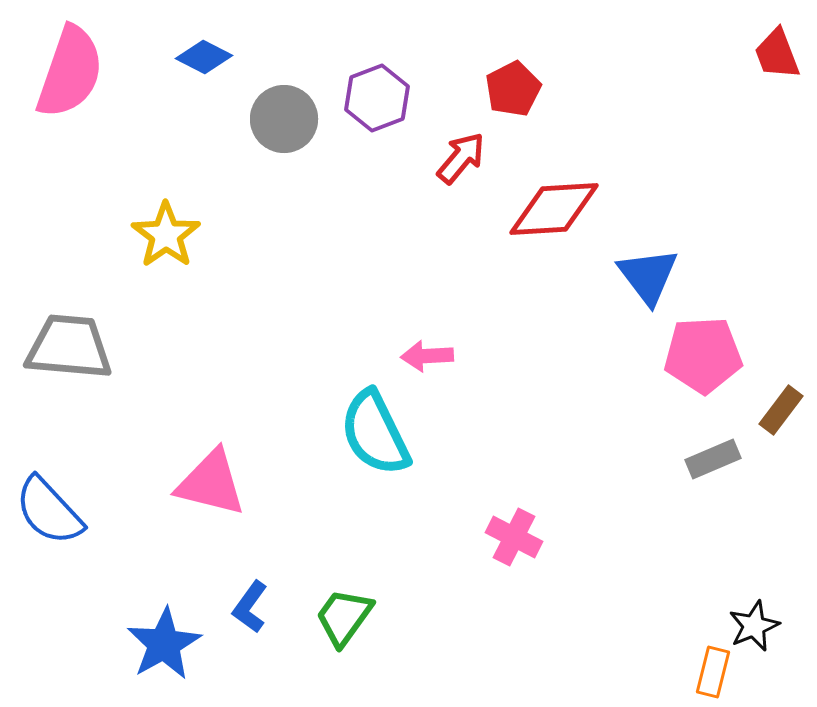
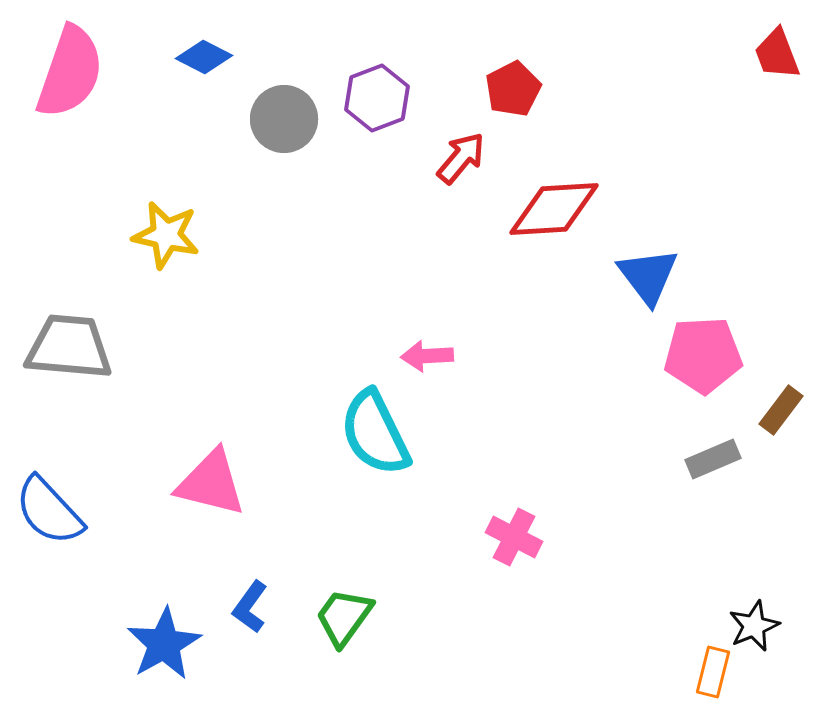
yellow star: rotated 24 degrees counterclockwise
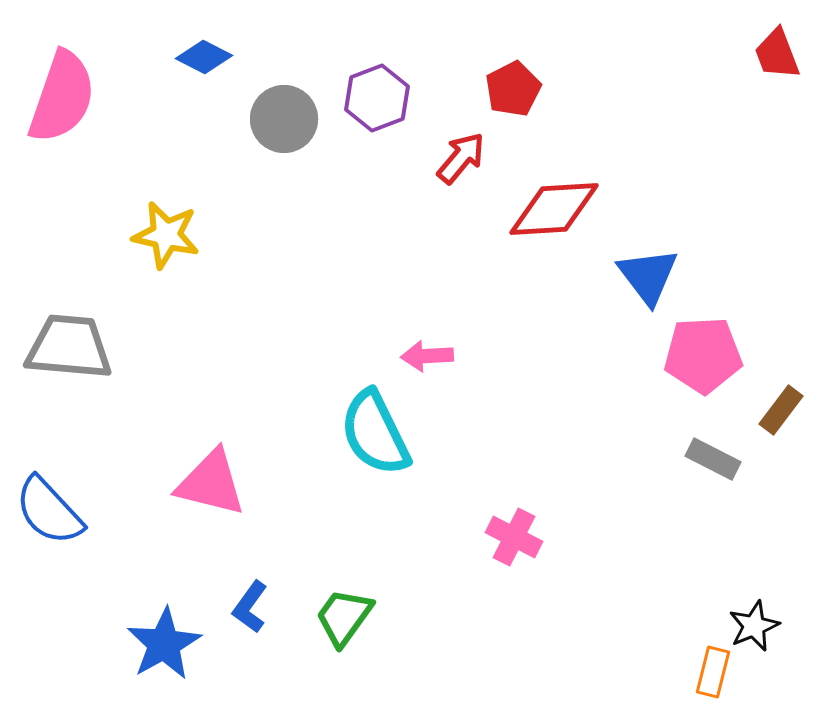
pink semicircle: moved 8 px left, 25 px down
gray rectangle: rotated 50 degrees clockwise
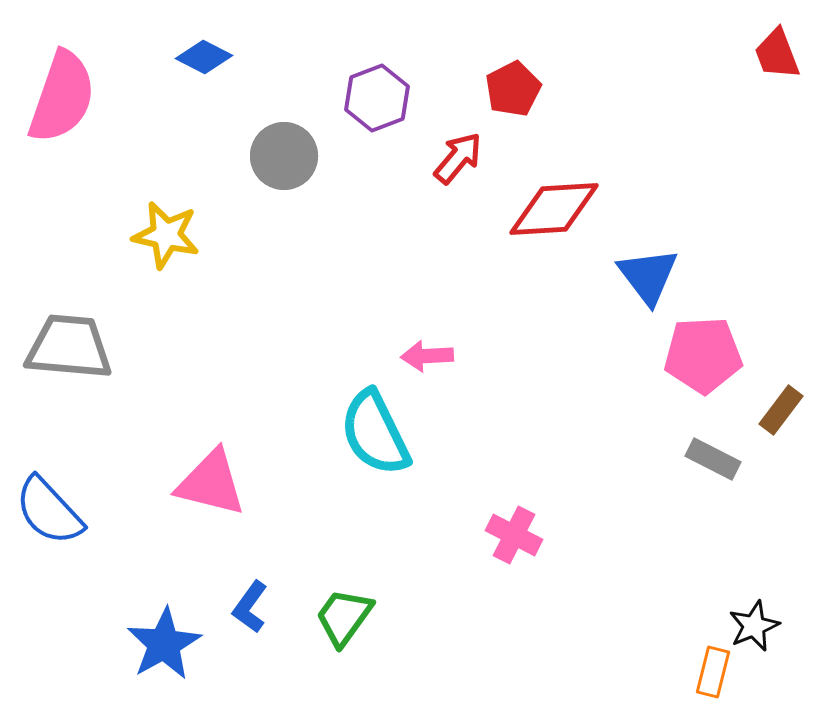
gray circle: moved 37 px down
red arrow: moved 3 px left
pink cross: moved 2 px up
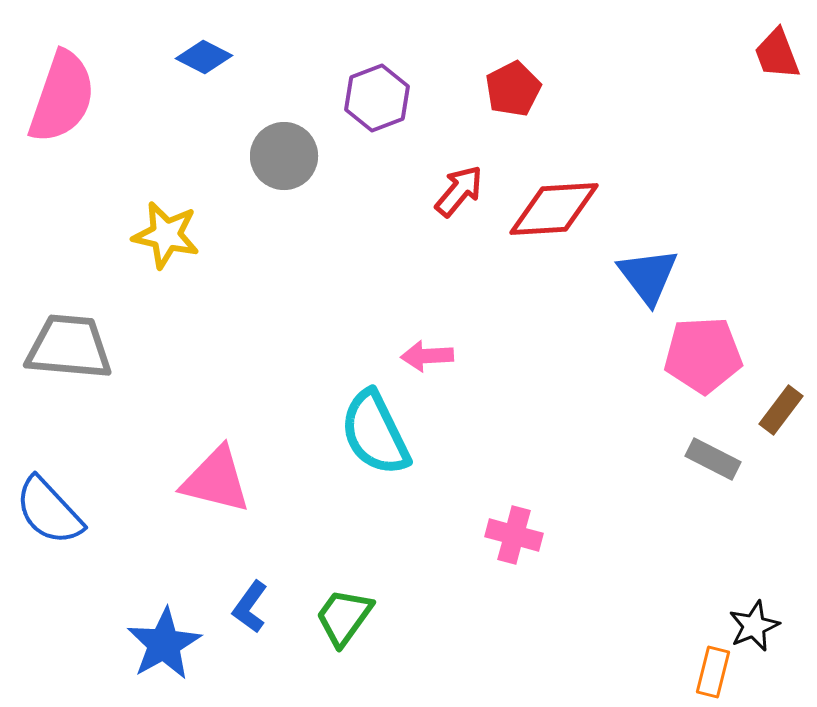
red arrow: moved 1 px right, 33 px down
pink triangle: moved 5 px right, 3 px up
pink cross: rotated 12 degrees counterclockwise
